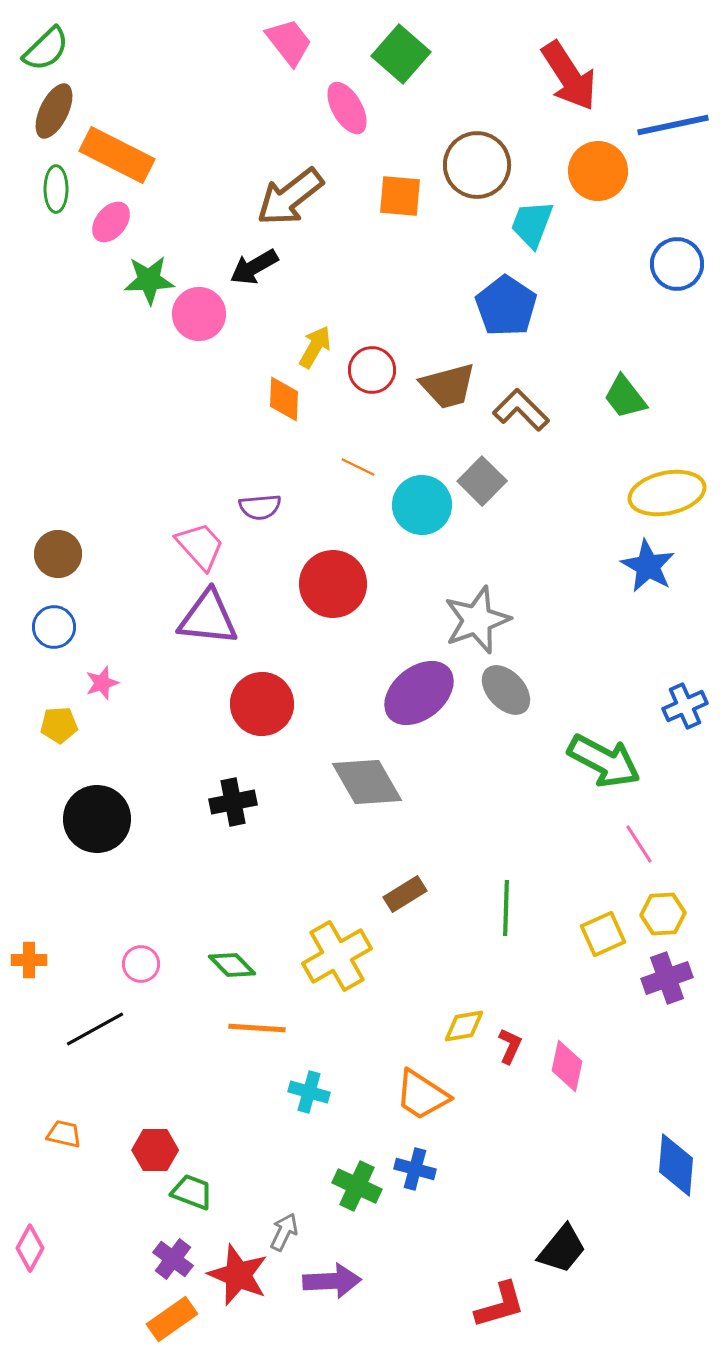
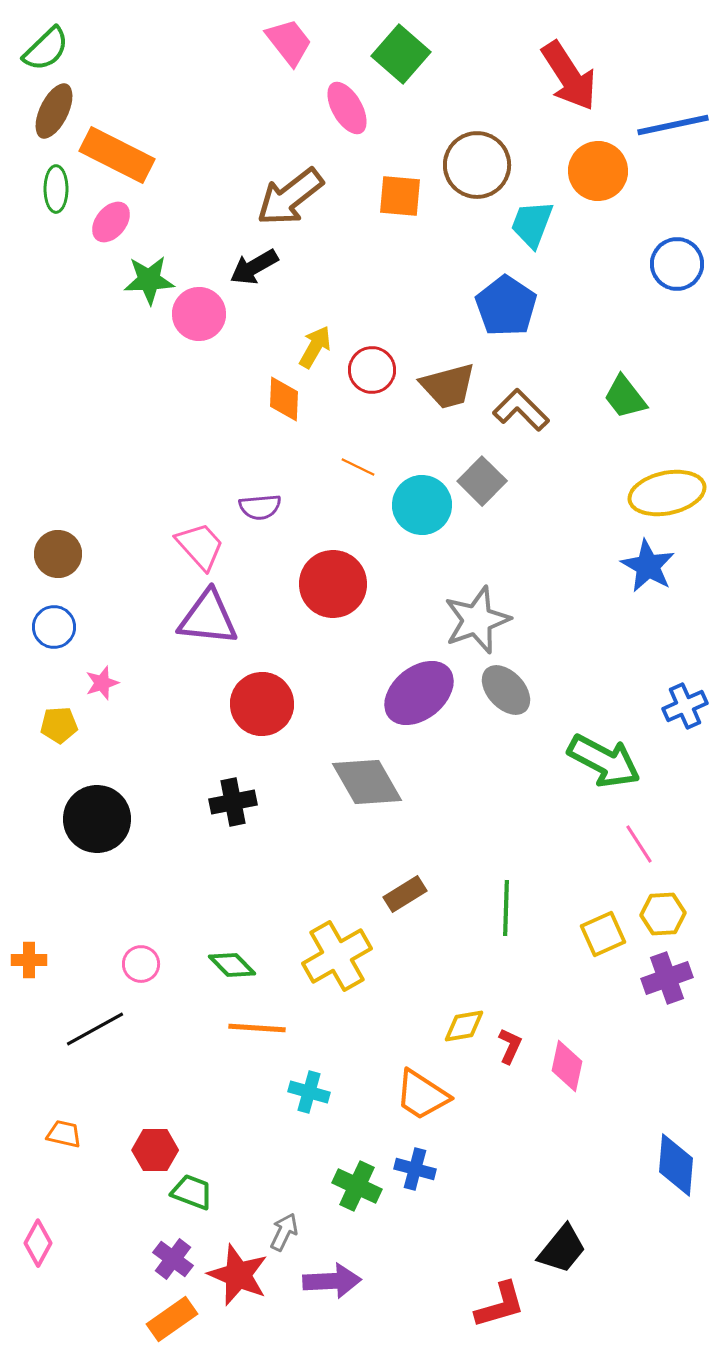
pink diamond at (30, 1248): moved 8 px right, 5 px up
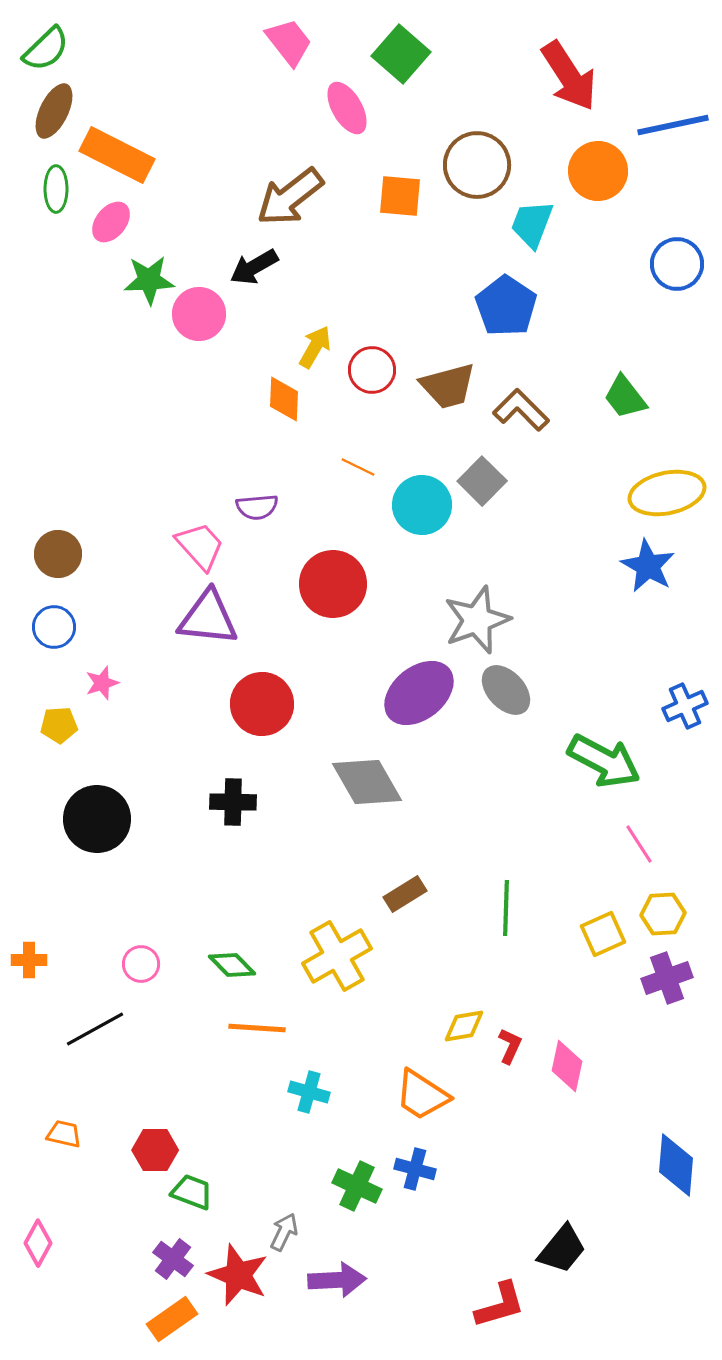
purple semicircle at (260, 507): moved 3 px left
black cross at (233, 802): rotated 12 degrees clockwise
purple arrow at (332, 1281): moved 5 px right, 1 px up
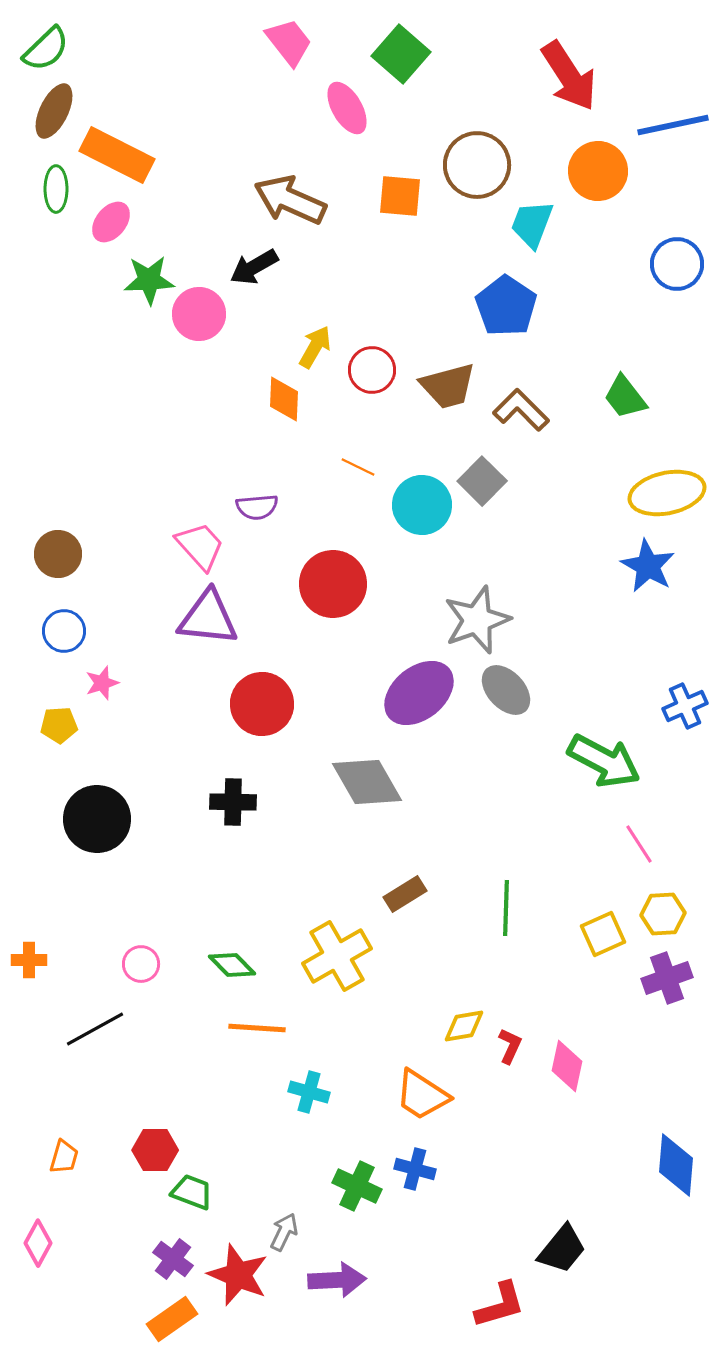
brown arrow at (290, 197): moved 3 px down; rotated 62 degrees clockwise
blue circle at (54, 627): moved 10 px right, 4 px down
orange trapezoid at (64, 1134): moved 23 px down; rotated 93 degrees clockwise
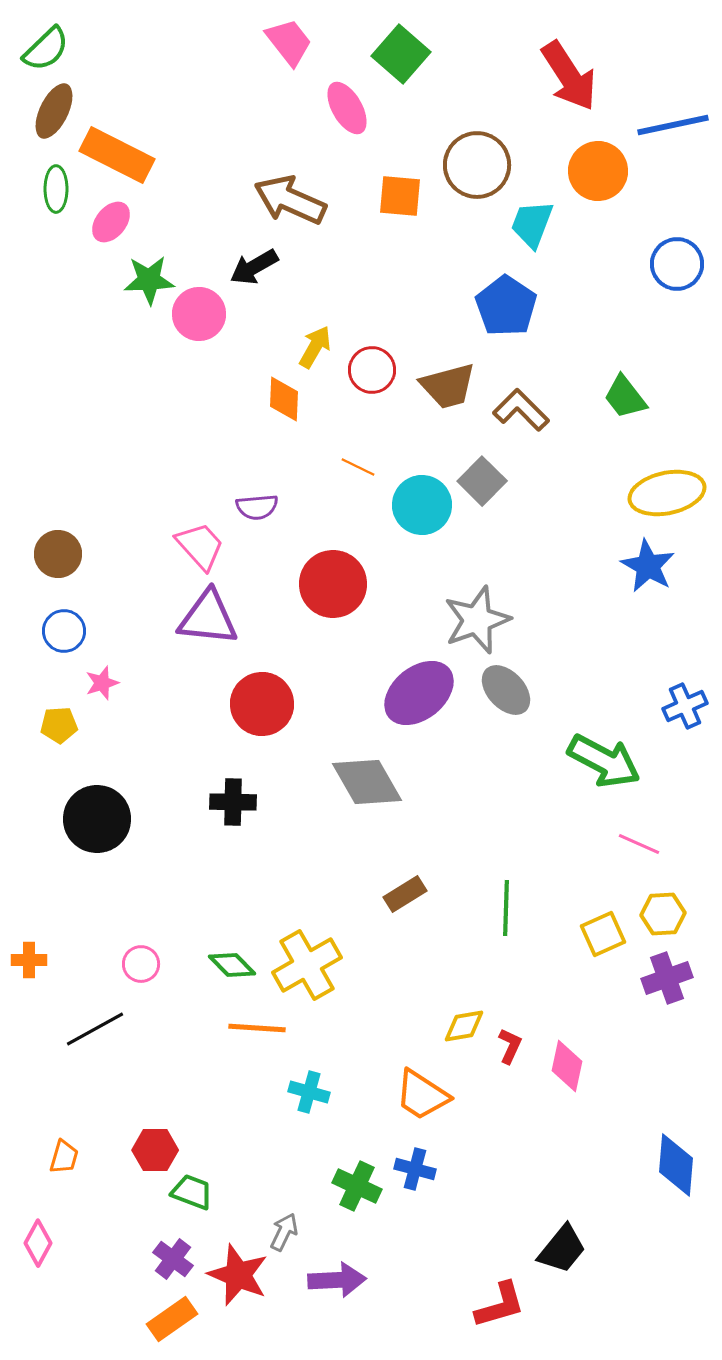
pink line at (639, 844): rotated 33 degrees counterclockwise
yellow cross at (337, 956): moved 30 px left, 9 px down
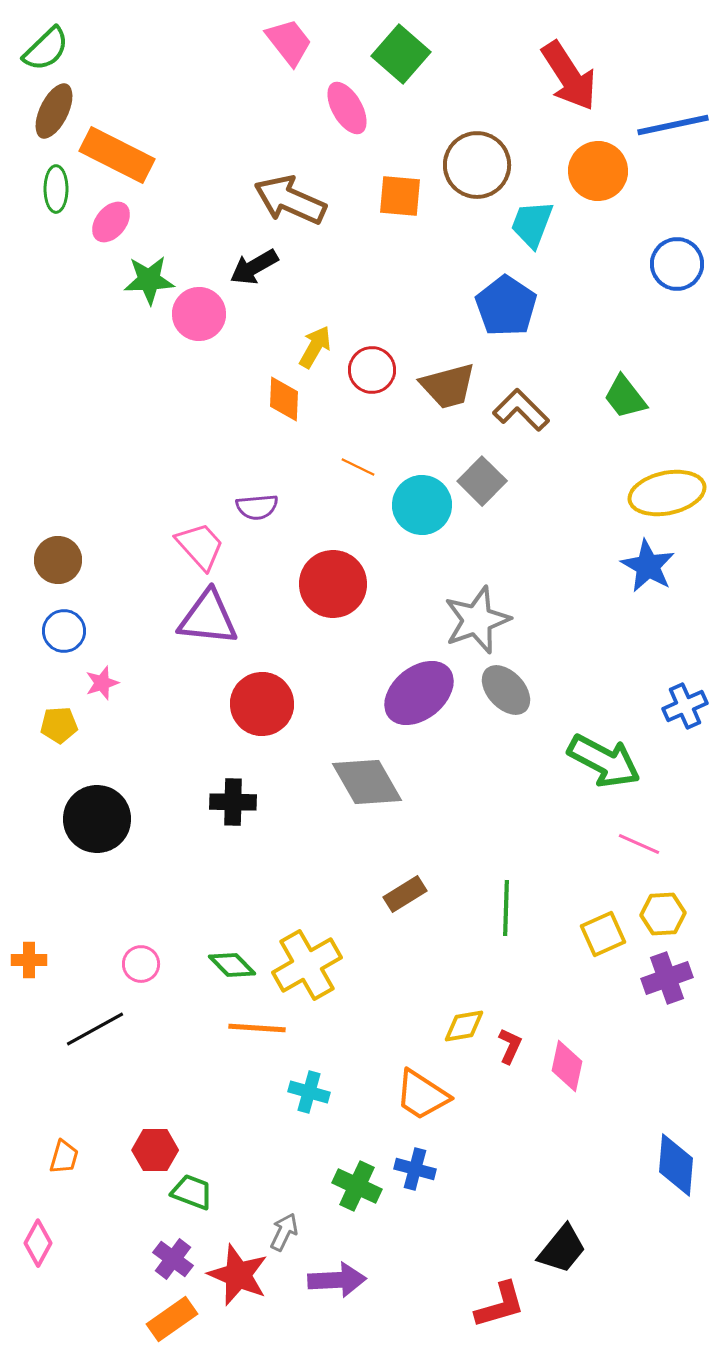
brown circle at (58, 554): moved 6 px down
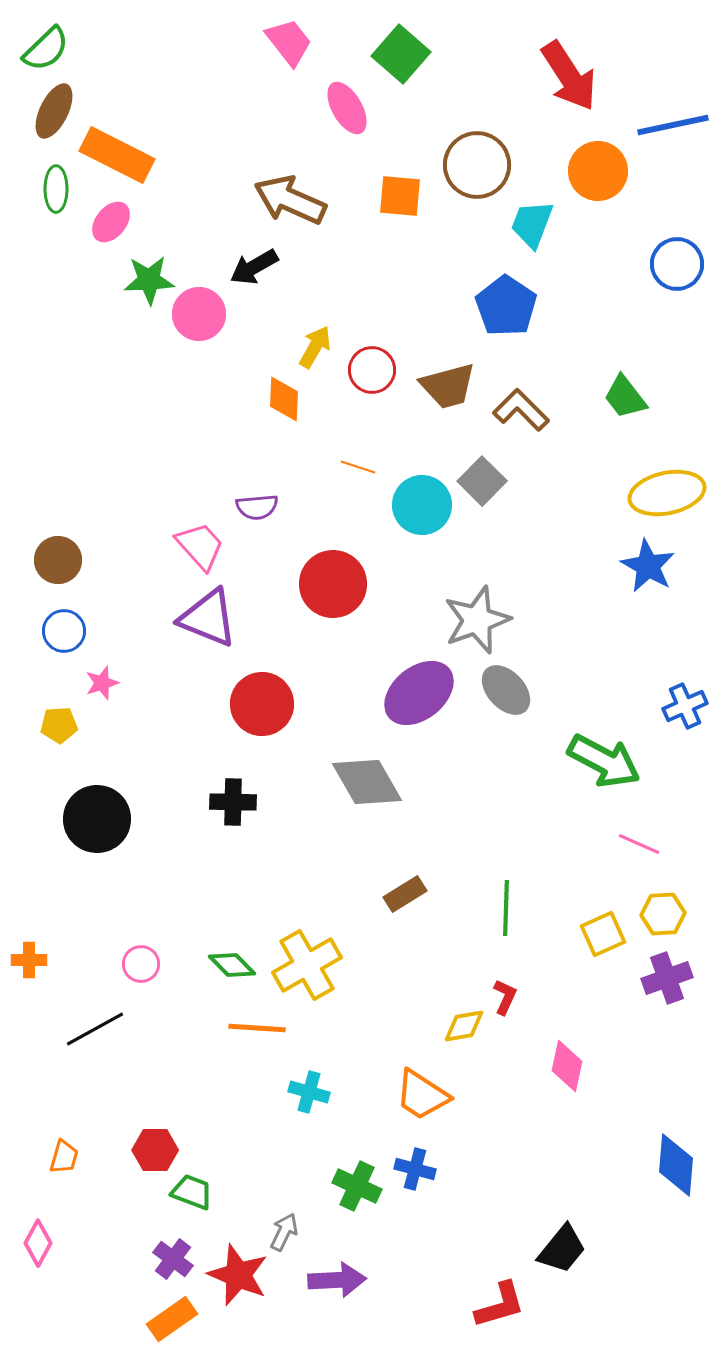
orange line at (358, 467): rotated 8 degrees counterclockwise
purple triangle at (208, 618): rotated 16 degrees clockwise
red L-shape at (510, 1046): moved 5 px left, 49 px up
